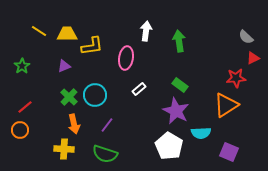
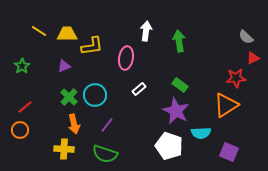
white pentagon: rotated 12 degrees counterclockwise
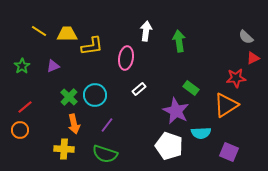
purple triangle: moved 11 px left
green rectangle: moved 11 px right, 3 px down
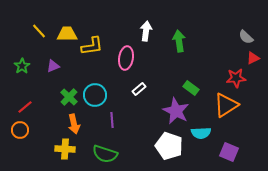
yellow line: rotated 14 degrees clockwise
purple line: moved 5 px right, 5 px up; rotated 42 degrees counterclockwise
yellow cross: moved 1 px right
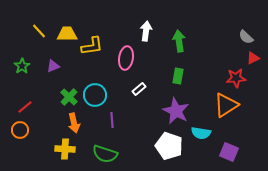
green rectangle: moved 13 px left, 12 px up; rotated 63 degrees clockwise
orange arrow: moved 1 px up
cyan semicircle: rotated 12 degrees clockwise
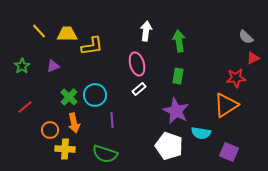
pink ellipse: moved 11 px right, 6 px down; rotated 25 degrees counterclockwise
orange circle: moved 30 px right
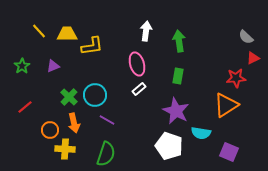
purple line: moved 5 px left; rotated 56 degrees counterclockwise
green semicircle: moved 1 px right; rotated 90 degrees counterclockwise
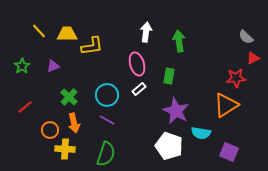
white arrow: moved 1 px down
green rectangle: moved 9 px left
cyan circle: moved 12 px right
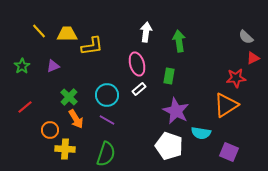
orange arrow: moved 2 px right, 4 px up; rotated 18 degrees counterclockwise
